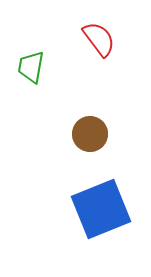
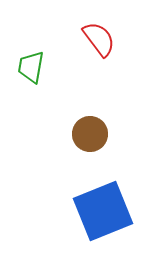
blue square: moved 2 px right, 2 px down
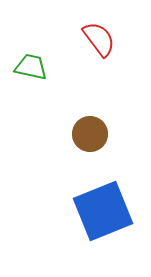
green trapezoid: rotated 92 degrees clockwise
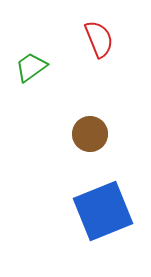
red semicircle: rotated 15 degrees clockwise
green trapezoid: rotated 48 degrees counterclockwise
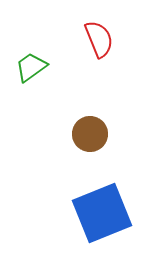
blue square: moved 1 px left, 2 px down
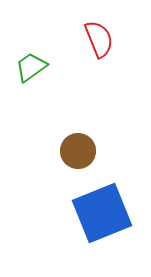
brown circle: moved 12 px left, 17 px down
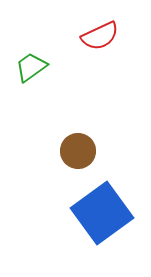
red semicircle: moved 1 px right, 3 px up; rotated 87 degrees clockwise
blue square: rotated 14 degrees counterclockwise
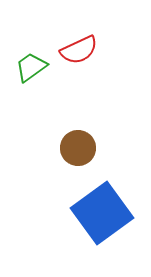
red semicircle: moved 21 px left, 14 px down
brown circle: moved 3 px up
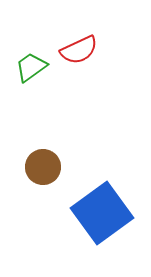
brown circle: moved 35 px left, 19 px down
